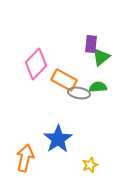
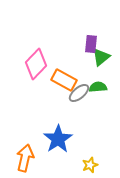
gray ellipse: rotated 50 degrees counterclockwise
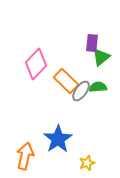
purple rectangle: moved 1 px right, 1 px up
orange rectangle: moved 2 px right, 1 px down; rotated 15 degrees clockwise
gray ellipse: moved 2 px right, 2 px up; rotated 15 degrees counterclockwise
orange arrow: moved 2 px up
yellow star: moved 3 px left, 2 px up
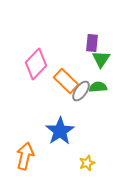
green triangle: moved 2 px down; rotated 18 degrees counterclockwise
blue star: moved 2 px right, 8 px up
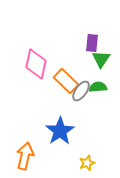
pink diamond: rotated 32 degrees counterclockwise
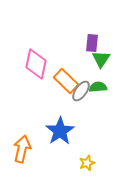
orange arrow: moved 3 px left, 7 px up
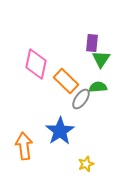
gray ellipse: moved 8 px down
orange arrow: moved 2 px right, 3 px up; rotated 20 degrees counterclockwise
yellow star: moved 1 px left, 1 px down
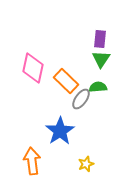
purple rectangle: moved 8 px right, 4 px up
pink diamond: moved 3 px left, 4 px down
orange arrow: moved 8 px right, 15 px down
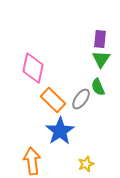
orange rectangle: moved 13 px left, 19 px down
green semicircle: rotated 108 degrees counterclockwise
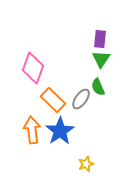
pink diamond: rotated 8 degrees clockwise
orange arrow: moved 31 px up
